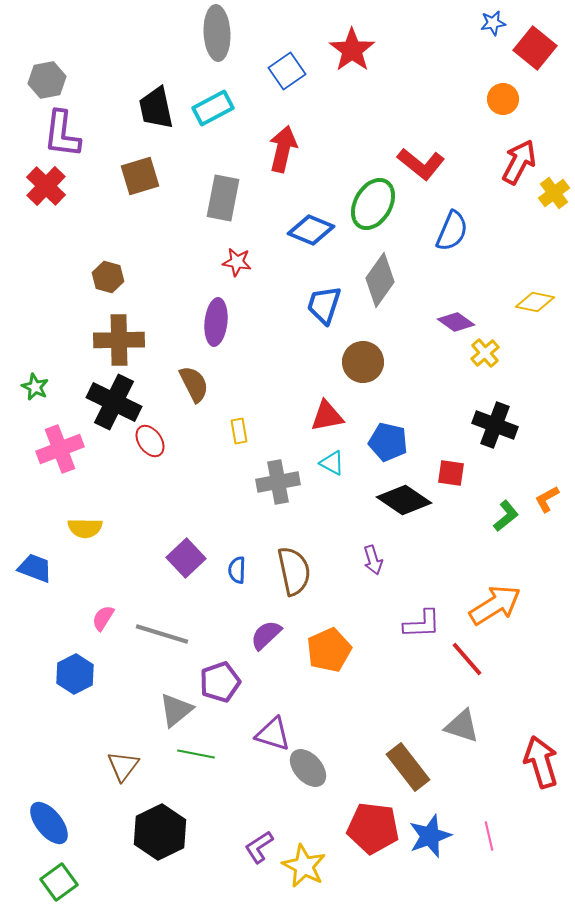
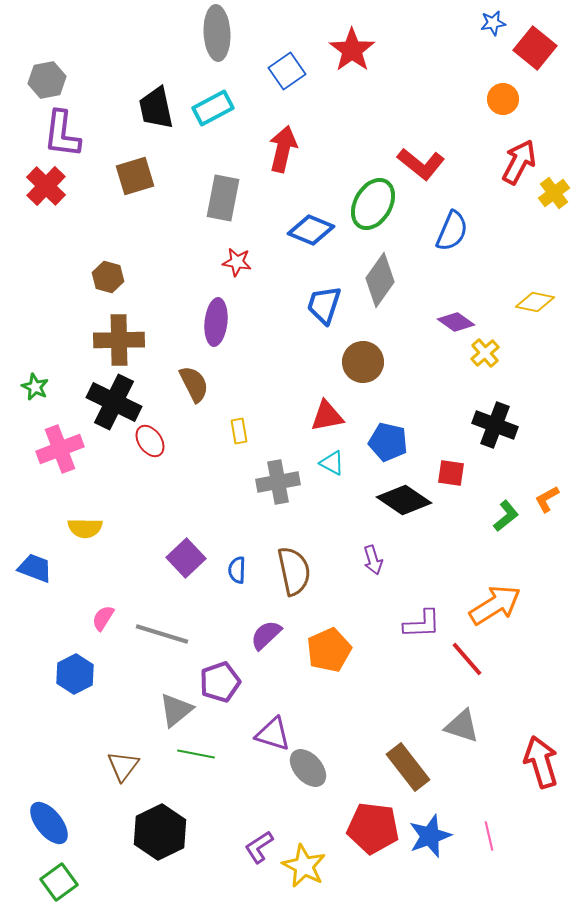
brown square at (140, 176): moved 5 px left
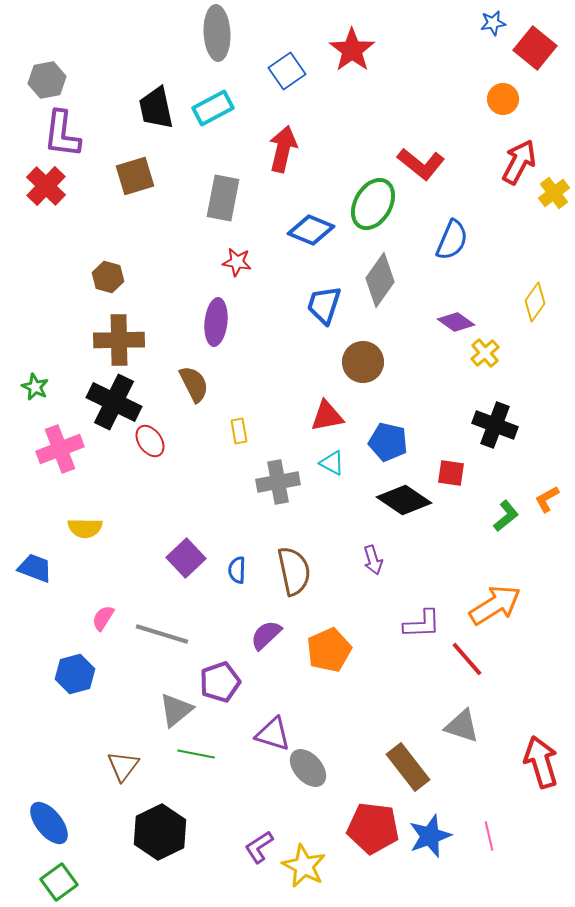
blue semicircle at (452, 231): moved 9 px down
yellow diamond at (535, 302): rotated 66 degrees counterclockwise
blue hexagon at (75, 674): rotated 12 degrees clockwise
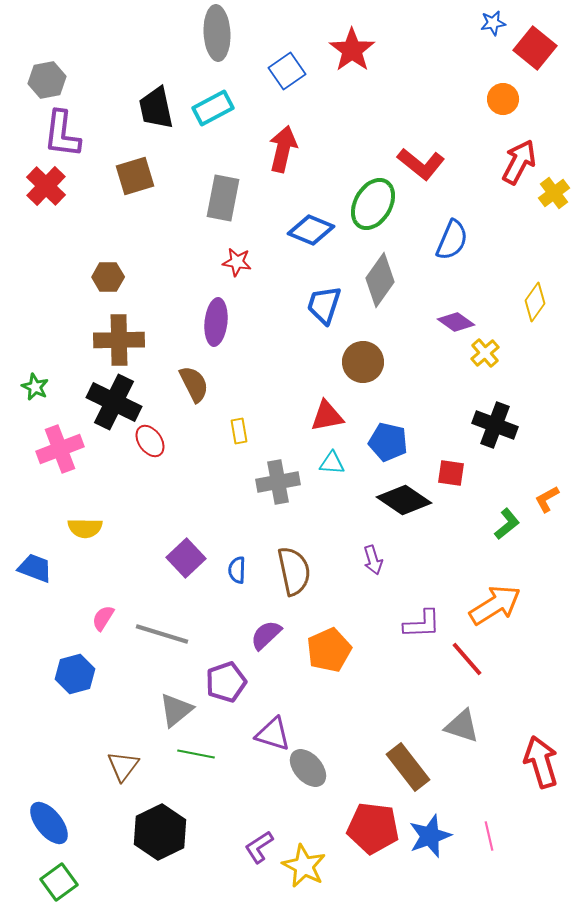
brown hexagon at (108, 277): rotated 16 degrees counterclockwise
cyan triangle at (332, 463): rotated 24 degrees counterclockwise
green L-shape at (506, 516): moved 1 px right, 8 px down
purple pentagon at (220, 682): moved 6 px right
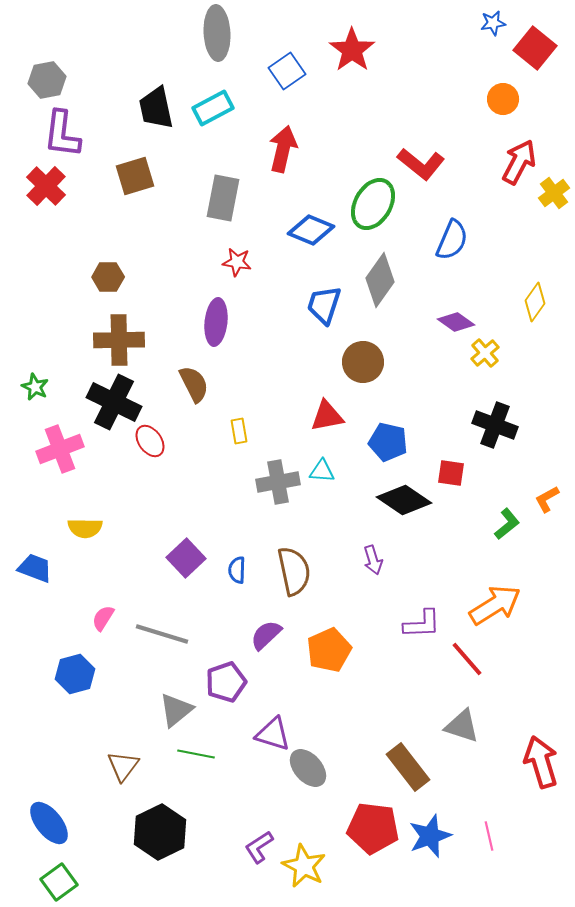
cyan triangle at (332, 463): moved 10 px left, 8 px down
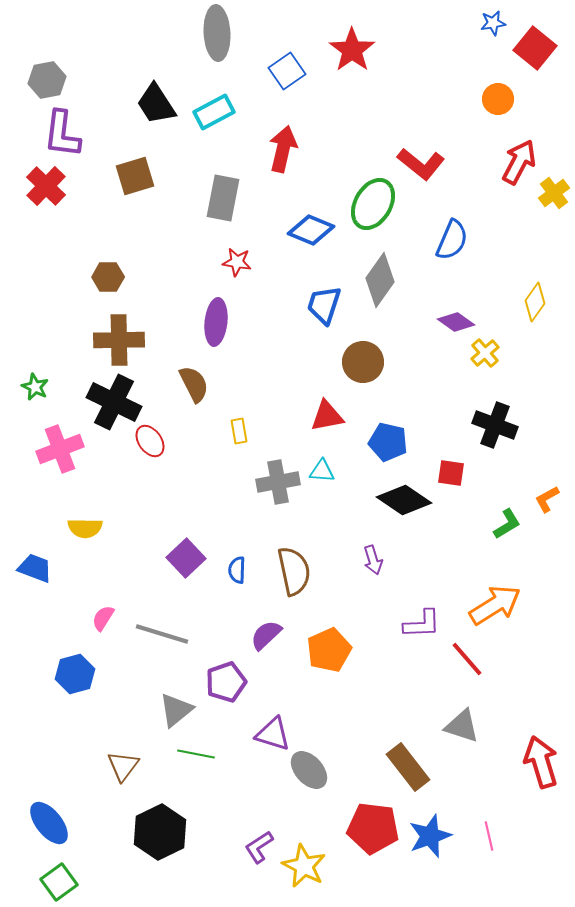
orange circle at (503, 99): moved 5 px left
black trapezoid at (156, 108): moved 4 px up; rotated 21 degrees counterclockwise
cyan rectangle at (213, 108): moved 1 px right, 4 px down
green L-shape at (507, 524): rotated 8 degrees clockwise
gray ellipse at (308, 768): moved 1 px right, 2 px down
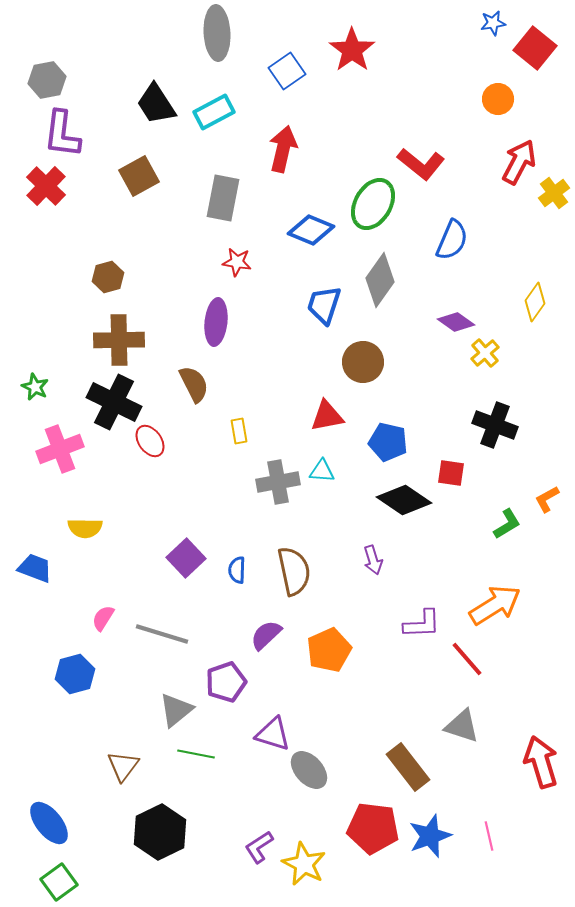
brown square at (135, 176): moved 4 px right; rotated 12 degrees counterclockwise
brown hexagon at (108, 277): rotated 16 degrees counterclockwise
yellow star at (304, 866): moved 2 px up
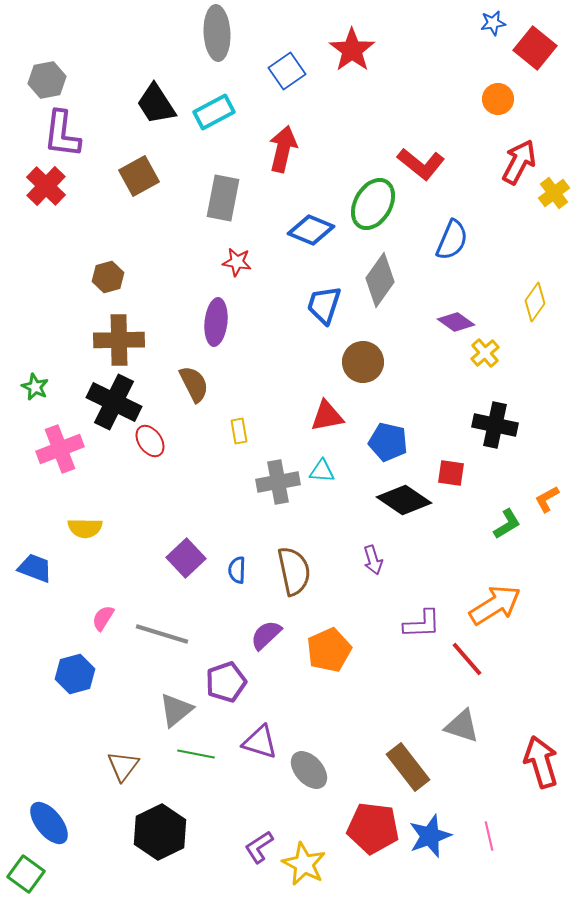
black cross at (495, 425): rotated 9 degrees counterclockwise
purple triangle at (273, 734): moved 13 px left, 8 px down
green square at (59, 882): moved 33 px left, 8 px up; rotated 18 degrees counterclockwise
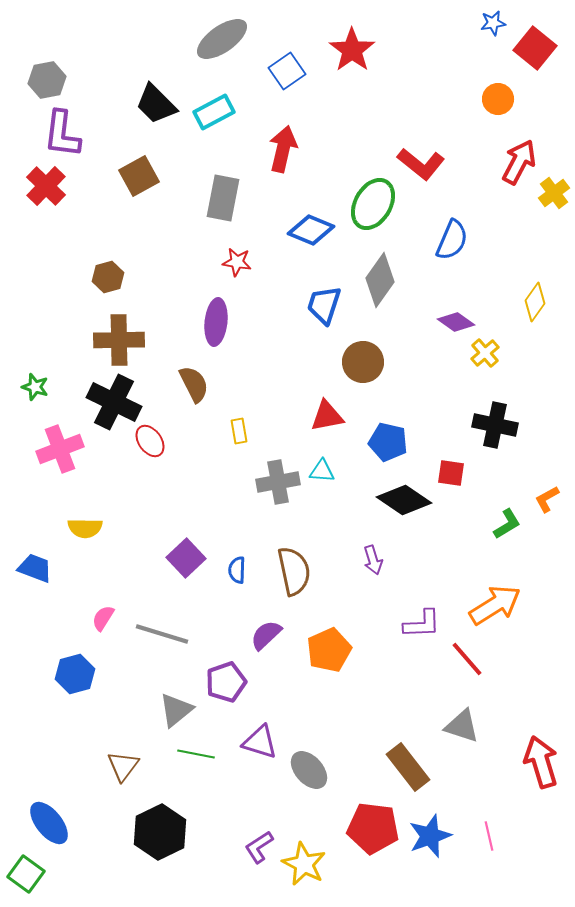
gray ellipse at (217, 33): moved 5 px right, 6 px down; rotated 58 degrees clockwise
black trapezoid at (156, 104): rotated 12 degrees counterclockwise
green star at (35, 387): rotated 8 degrees counterclockwise
